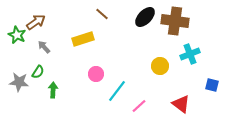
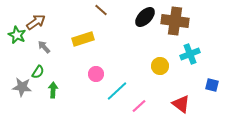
brown line: moved 1 px left, 4 px up
gray star: moved 3 px right, 5 px down
cyan line: rotated 10 degrees clockwise
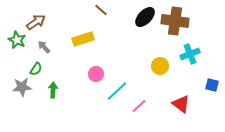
green star: moved 5 px down
green semicircle: moved 2 px left, 3 px up
gray star: rotated 12 degrees counterclockwise
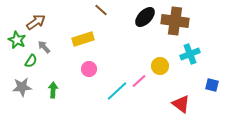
green semicircle: moved 5 px left, 8 px up
pink circle: moved 7 px left, 5 px up
pink line: moved 25 px up
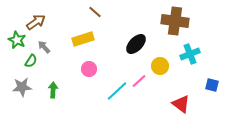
brown line: moved 6 px left, 2 px down
black ellipse: moved 9 px left, 27 px down
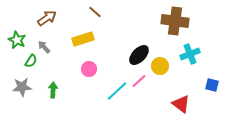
brown arrow: moved 11 px right, 4 px up
black ellipse: moved 3 px right, 11 px down
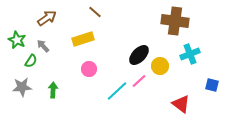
gray arrow: moved 1 px left, 1 px up
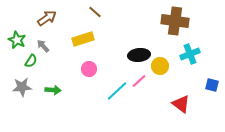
black ellipse: rotated 40 degrees clockwise
green arrow: rotated 91 degrees clockwise
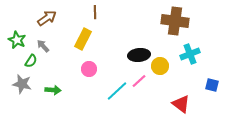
brown line: rotated 48 degrees clockwise
yellow rectangle: rotated 45 degrees counterclockwise
gray star: moved 3 px up; rotated 18 degrees clockwise
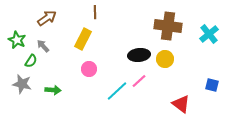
brown cross: moved 7 px left, 5 px down
cyan cross: moved 19 px right, 20 px up; rotated 18 degrees counterclockwise
yellow circle: moved 5 px right, 7 px up
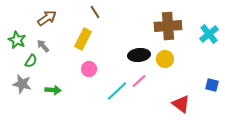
brown line: rotated 32 degrees counterclockwise
brown cross: rotated 12 degrees counterclockwise
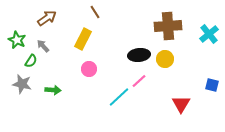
cyan line: moved 2 px right, 6 px down
red triangle: rotated 24 degrees clockwise
